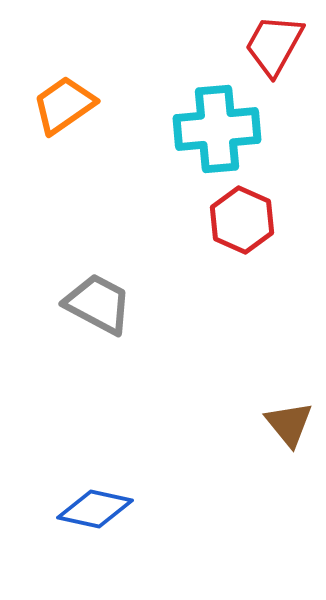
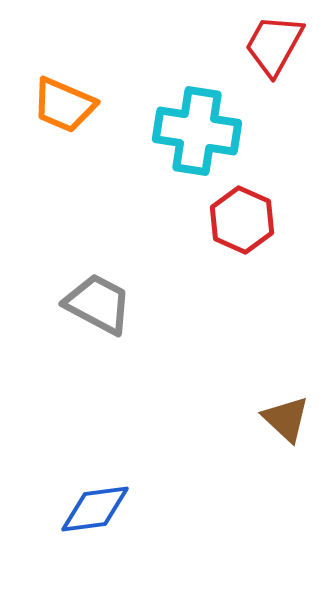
orange trapezoid: rotated 122 degrees counterclockwise
cyan cross: moved 20 px left, 2 px down; rotated 14 degrees clockwise
brown triangle: moved 3 px left, 5 px up; rotated 8 degrees counterclockwise
blue diamond: rotated 20 degrees counterclockwise
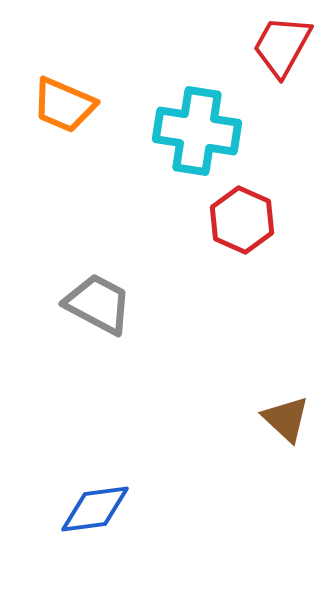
red trapezoid: moved 8 px right, 1 px down
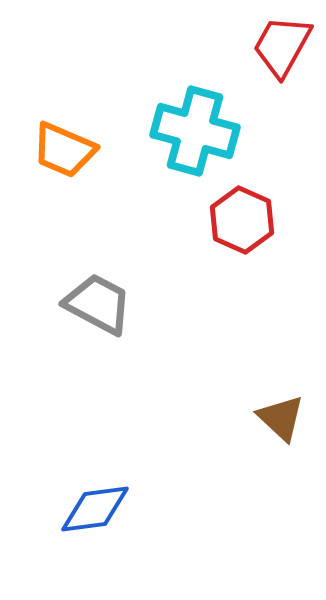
orange trapezoid: moved 45 px down
cyan cross: moved 2 px left; rotated 6 degrees clockwise
brown triangle: moved 5 px left, 1 px up
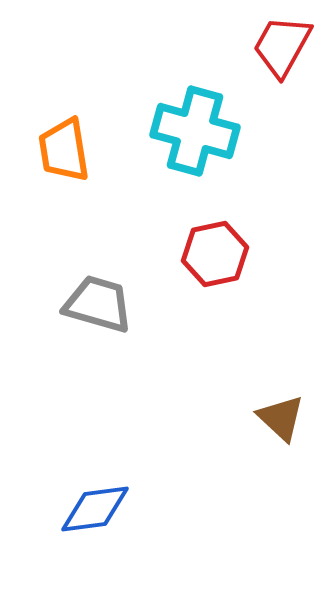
orange trapezoid: rotated 58 degrees clockwise
red hexagon: moved 27 px left, 34 px down; rotated 24 degrees clockwise
gray trapezoid: rotated 12 degrees counterclockwise
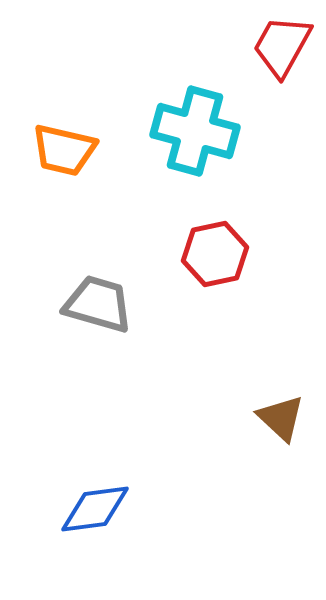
orange trapezoid: rotated 68 degrees counterclockwise
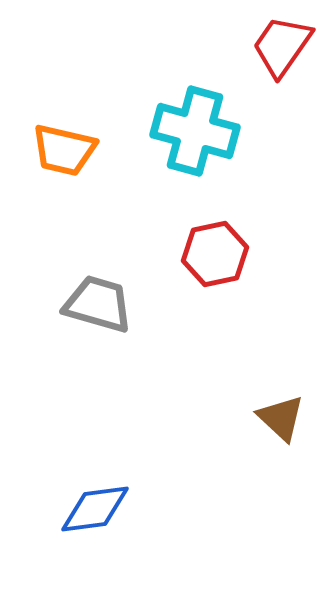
red trapezoid: rotated 6 degrees clockwise
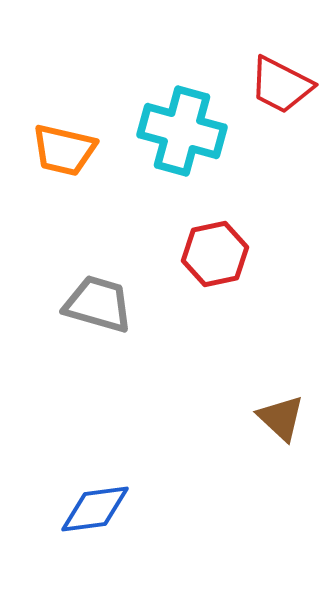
red trapezoid: moved 1 px left, 39 px down; rotated 98 degrees counterclockwise
cyan cross: moved 13 px left
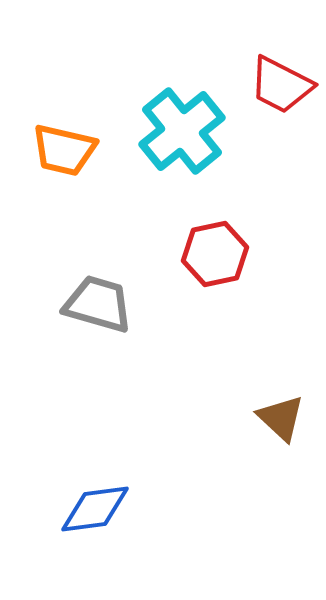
cyan cross: rotated 36 degrees clockwise
